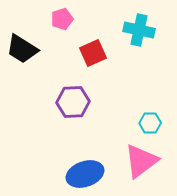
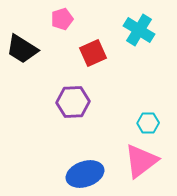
cyan cross: rotated 20 degrees clockwise
cyan hexagon: moved 2 px left
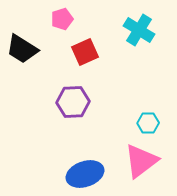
red square: moved 8 px left, 1 px up
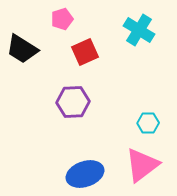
pink triangle: moved 1 px right, 4 px down
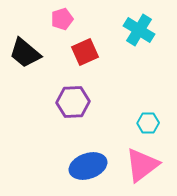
black trapezoid: moved 3 px right, 4 px down; rotated 8 degrees clockwise
blue ellipse: moved 3 px right, 8 px up
